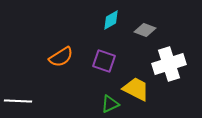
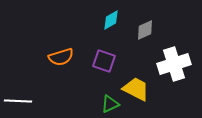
gray diamond: rotated 45 degrees counterclockwise
orange semicircle: rotated 15 degrees clockwise
white cross: moved 5 px right
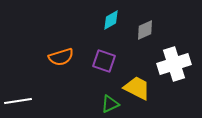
yellow trapezoid: moved 1 px right, 1 px up
white line: rotated 12 degrees counterclockwise
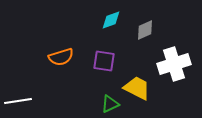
cyan diamond: rotated 10 degrees clockwise
purple square: rotated 10 degrees counterclockwise
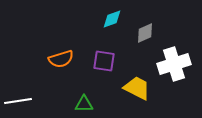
cyan diamond: moved 1 px right, 1 px up
gray diamond: moved 3 px down
orange semicircle: moved 2 px down
green triangle: moved 26 px left; rotated 24 degrees clockwise
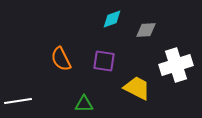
gray diamond: moved 1 px right, 3 px up; rotated 20 degrees clockwise
orange semicircle: rotated 80 degrees clockwise
white cross: moved 2 px right, 1 px down
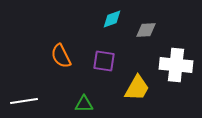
orange semicircle: moved 3 px up
white cross: rotated 24 degrees clockwise
yellow trapezoid: rotated 92 degrees clockwise
white line: moved 6 px right
